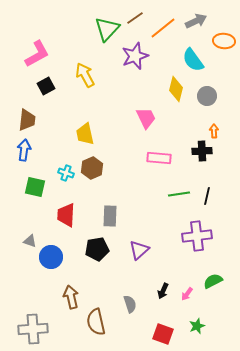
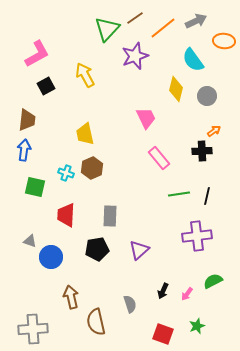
orange arrow: rotated 56 degrees clockwise
pink rectangle: rotated 45 degrees clockwise
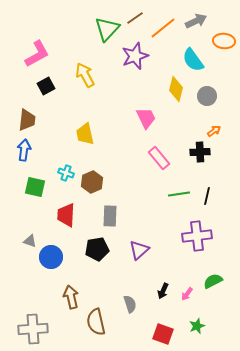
black cross: moved 2 px left, 1 px down
brown hexagon: moved 14 px down
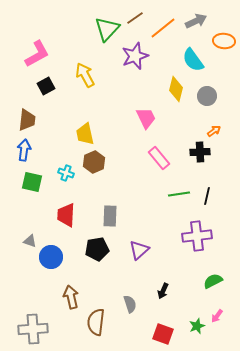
brown hexagon: moved 2 px right, 20 px up
green square: moved 3 px left, 5 px up
pink arrow: moved 30 px right, 22 px down
brown semicircle: rotated 20 degrees clockwise
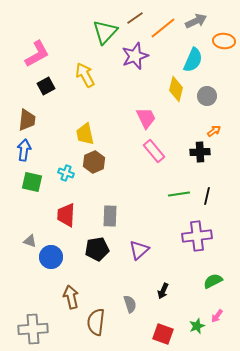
green triangle: moved 2 px left, 3 px down
cyan semicircle: rotated 120 degrees counterclockwise
pink rectangle: moved 5 px left, 7 px up
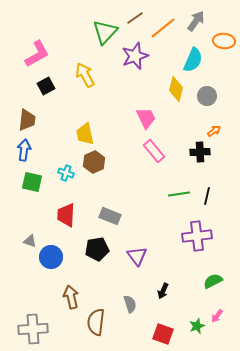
gray arrow: rotated 30 degrees counterclockwise
gray rectangle: rotated 70 degrees counterclockwise
purple triangle: moved 2 px left, 6 px down; rotated 25 degrees counterclockwise
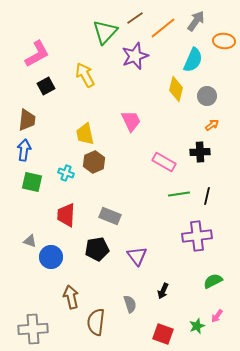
pink trapezoid: moved 15 px left, 3 px down
orange arrow: moved 2 px left, 6 px up
pink rectangle: moved 10 px right, 11 px down; rotated 20 degrees counterclockwise
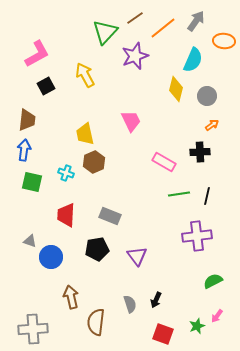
black arrow: moved 7 px left, 9 px down
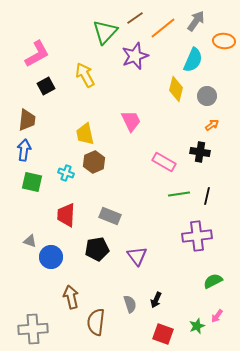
black cross: rotated 12 degrees clockwise
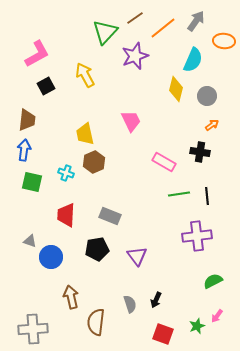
black line: rotated 18 degrees counterclockwise
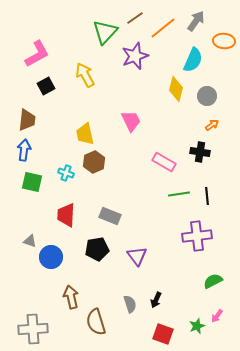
brown semicircle: rotated 24 degrees counterclockwise
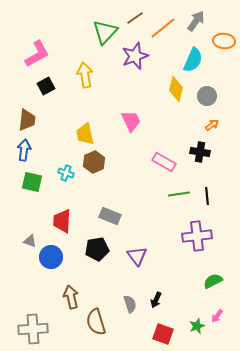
yellow arrow: rotated 20 degrees clockwise
red trapezoid: moved 4 px left, 6 px down
